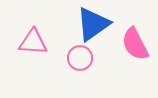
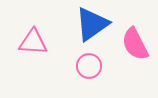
blue triangle: moved 1 px left
pink circle: moved 9 px right, 8 px down
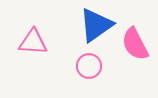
blue triangle: moved 4 px right, 1 px down
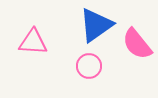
pink semicircle: moved 2 px right; rotated 12 degrees counterclockwise
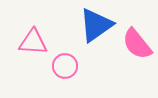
pink circle: moved 24 px left
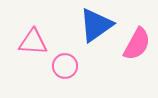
pink semicircle: rotated 112 degrees counterclockwise
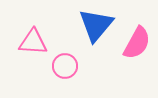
blue triangle: rotated 15 degrees counterclockwise
pink semicircle: moved 1 px up
